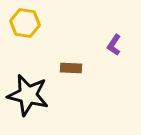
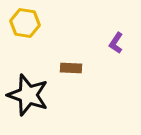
purple L-shape: moved 2 px right, 2 px up
black star: rotated 6 degrees clockwise
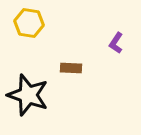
yellow hexagon: moved 4 px right
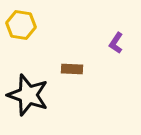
yellow hexagon: moved 8 px left, 2 px down
brown rectangle: moved 1 px right, 1 px down
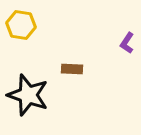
purple L-shape: moved 11 px right
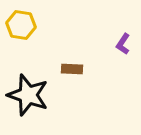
purple L-shape: moved 4 px left, 1 px down
